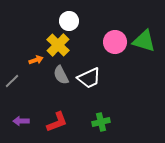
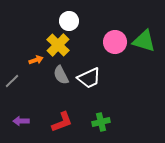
red L-shape: moved 5 px right
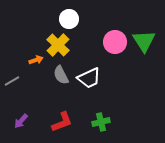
white circle: moved 2 px up
green triangle: rotated 40 degrees clockwise
gray line: rotated 14 degrees clockwise
purple arrow: rotated 49 degrees counterclockwise
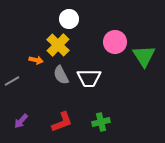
green triangle: moved 15 px down
orange arrow: rotated 32 degrees clockwise
white trapezoid: rotated 25 degrees clockwise
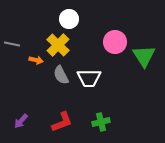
gray line: moved 37 px up; rotated 42 degrees clockwise
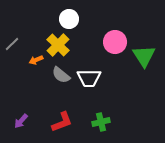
gray line: rotated 56 degrees counterclockwise
orange arrow: rotated 144 degrees clockwise
gray semicircle: rotated 24 degrees counterclockwise
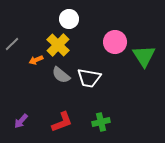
white trapezoid: rotated 10 degrees clockwise
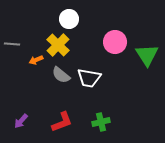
gray line: rotated 49 degrees clockwise
green triangle: moved 3 px right, 1 px up
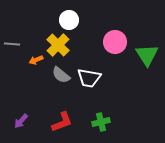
white circle: moved 1 px down
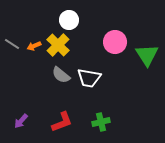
gray line: rotated 28 degrees clockwise
orange arrow: moved 2 px left, 14 px up
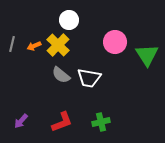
gray line: rotated 70 degrees clockwise
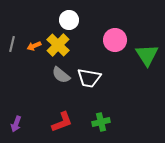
pink circle: moved 2 px up
purple arrow: moved 5 px left, 3 px down; rotated 21 degrees counterclockwise
